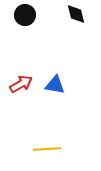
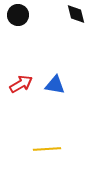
black circle: moved 7 px left
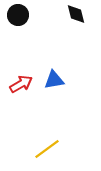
blue triangle: moved 1 px left, 5 px up; rotated 20 degrees counterclockwise
yellow line: rotated 32 degrees counterclockwise
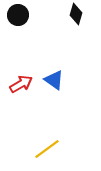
black diamond: rotated 30 degrees clockwise
blue triangle: rotated 45 degrees clockwise
